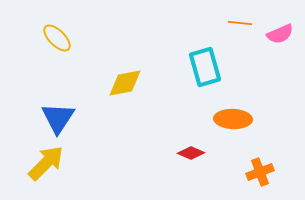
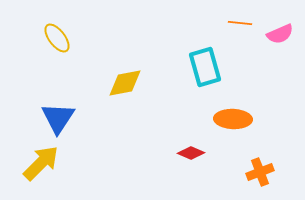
yellow ellipse: rotated 8 degrees clockwise
yellow arrow: moved 5 px left
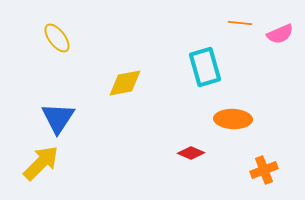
orange cross: moved 4 px right, 2 px up
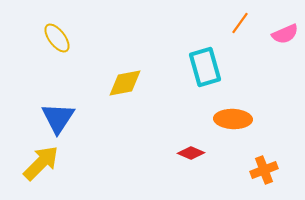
orange line: rotated 60 degrees counterclockwise
pink semicircle: moved 5 px right
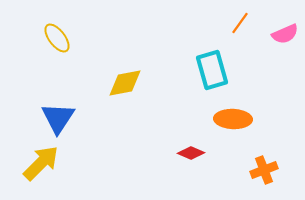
cyan rectangle: moved 7 px right, 3 px down
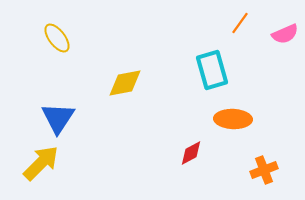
red diamond: rotated 52 degrees counterclockwise
